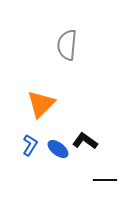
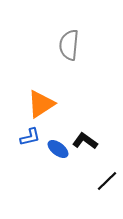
gray semicircle: moved 2 px right
orange triangle: rotated 12 degrees clockwise
blue L-shape: moved 8 px up; rotated 45 degrees clockwise
black line: moved 2 px right, 1 px down; rotated 45 degrees counterclockwise
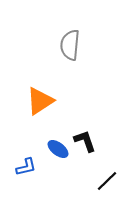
gray semicircle: moved 1 px right
orange triangle: moved 1 px left, 3 px up
blue L-shape: moved 4 px left, 30 px down
black L-shape: rotated 35 degrees clockwise
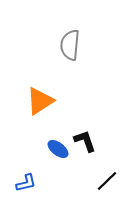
blue L-shape: moved 16 px down
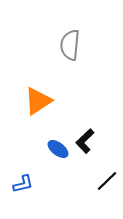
orange triangle: moved 2 px left
black L-shape: rotated 115 degrees counterclockwise
blue L-shape: moved 3 px left, 1 px down
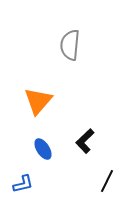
orange triangle: rotated 16 degrees counterclockwise
blue ellipse: moved 15 px left; rotated 20 degrees clockwise
black line: rotated 20 degrees counterclockwise
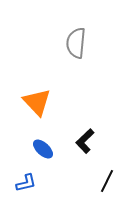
gray semicircle: moved 6 px right, 2 px up
orange triangle: moved 1 px left, 1 px down; rotated 24 degrees counterclockwise
blue ellipse: rotated 15 degrees counterclockwise
blue L-shape: moved 3 px right, 1 px up
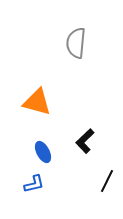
orange triangle: rotated 32 degrees counterclockwise
blue ellipse: moved 3 px down; rotated 20 degrees clockwise
blue L-shape: moved 8 px right, 1 px down
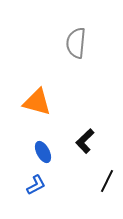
blue L-shape: moved 2 px right, 1 px down; rotated 15 degrees counterclockwise
